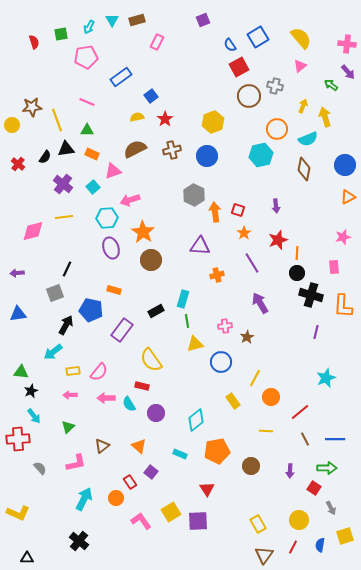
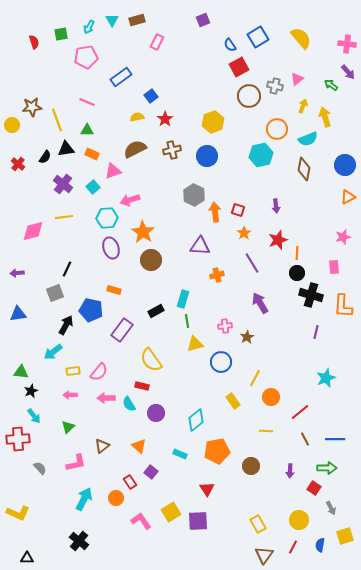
pink triangle at (300, 66): moved 3 px left, 13 px down
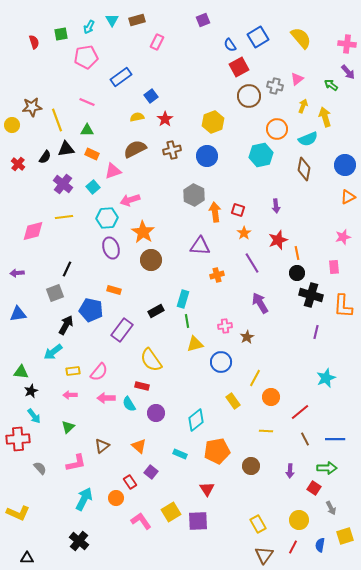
orange line at (297, 253): rotated 16 degrees counterclockwise
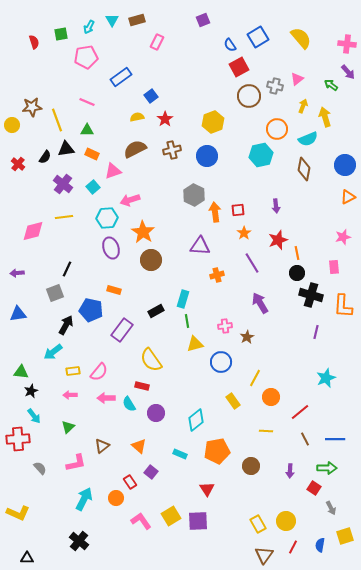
red square at (238, 210): rotated 24 degrees counterclockwise
yellow square at (171, 512): moved 4 px down
yellow circle at (299, 520): moved 13 px left, 1 px down
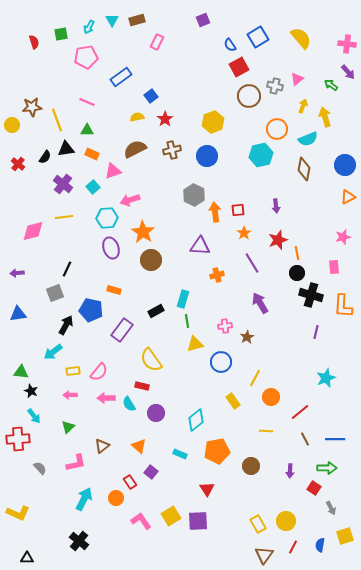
black star at (31, 391): rotated 24 degrees counterclockwise
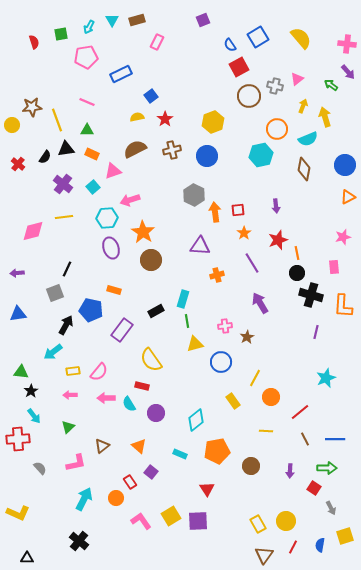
blue rectangle at (121, 77): moved 3 px up; rotated 10 degrees clockwise
black star at (31, 391): rotated 16 degrees clockwise
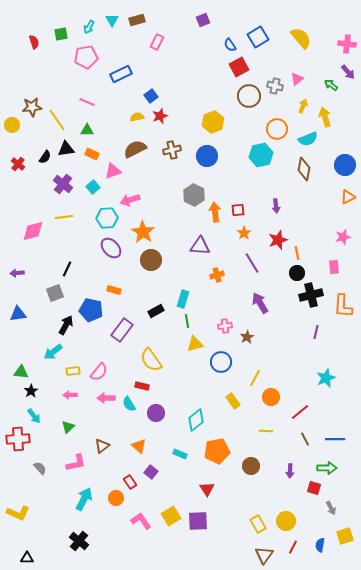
red star at (165, 119): moved 5 px left, 3 px up; rotated 14 degrees clockwise
yellow line at (57, 120): rotated 15 degrees counterclockwise
purple ellipse at (111, 248): rotated 25 degrees counterclockwise
black cross at (311, 295): rotated 30 degrees counterclockwise
red square at (314, 488): rotated 16 degrees counterclockwise
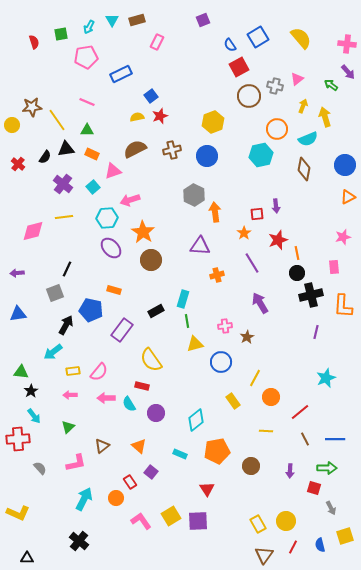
red square at (238, 210): moved 19 px right, 4 px down
blue semicircle at (320, 545): rotated 24 degrees counterclockwise
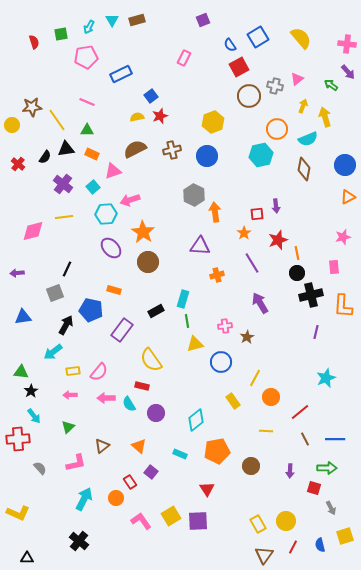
pink rectangle at (157, 42): moved 27 px right, 16 px down
cyan hexagon at (107, 218): moved 1 px left, 4 px up
brown circle at (151, 260): moved 3 px left, 2 px down
blue triangle at (18, 314): moved 5 px right, 3 px down
